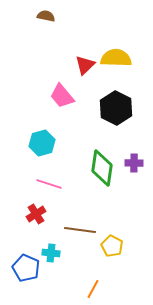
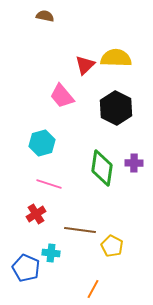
brown semicircle: moved 1 px left
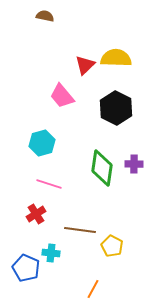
purple cross: moved 1 px down
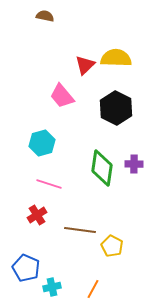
red cross: moved 1 px right, 1 px down
cyan cross: moved 1 px right, 34 px down; rotated 18 degrees counterclockwise
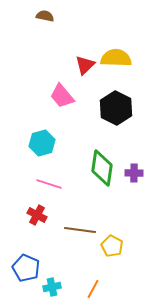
purple cross: moved 9 px down
red cross: rotated 30 degrees counterclockwise
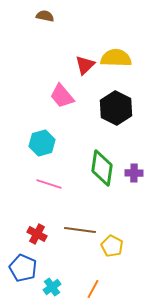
red cross: moved 19 px down
blue pentagon: moved 3 px left
cyan cross: rotated 24 degrees counterclockwise
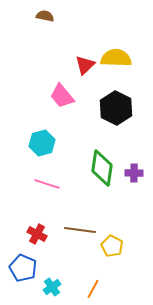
pink line: moved 2 px left
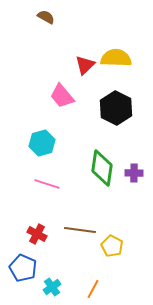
brown semicircle: moved 1 px right, 1 px down; rotated 18 degrees clockwise
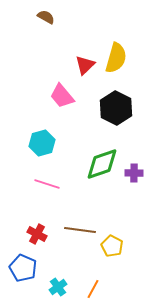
yellow semicircle: rotated 104 degrees clockwise
green diamond: moved 4 px up; rotated 63 degrees clockwise
cyan cross: moved 6 px right
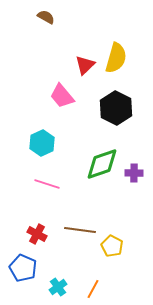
cyan hexagon: rotated 10 degrees counterclockwise
